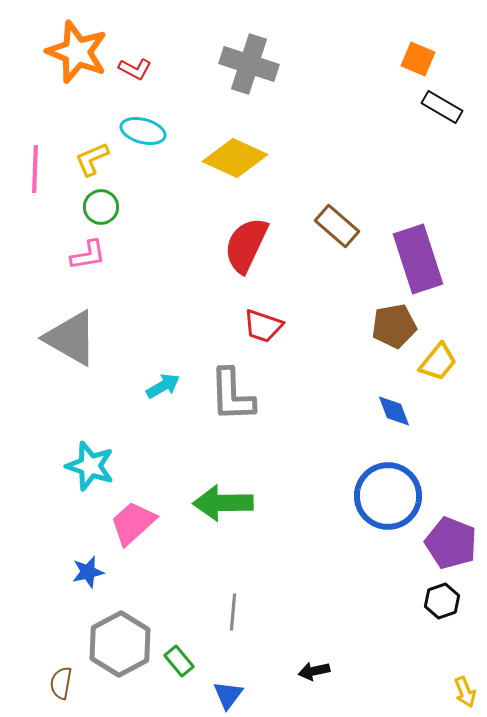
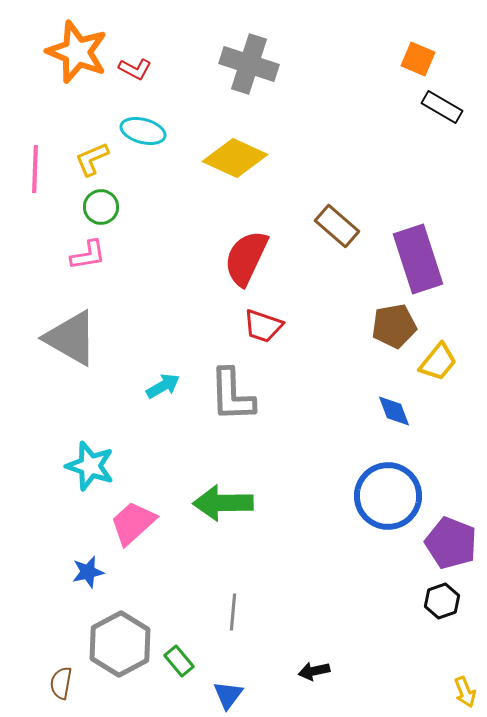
red semicircle: moved 13 px down
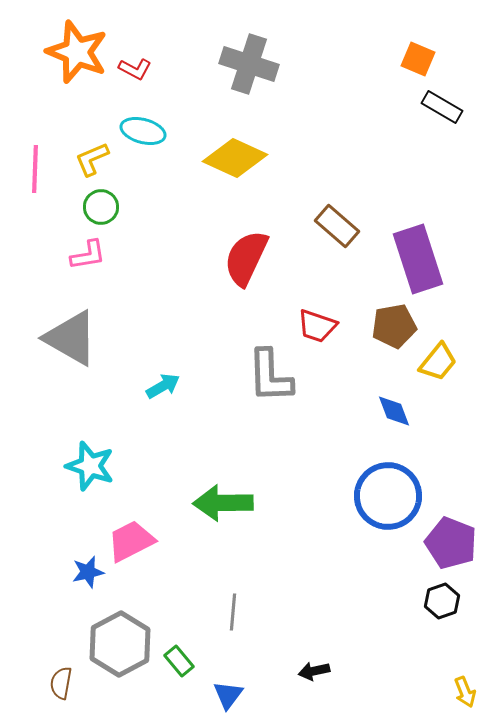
red trapezoid: moved 54 px right
gray L-shape: moved 38 px right, 19 px up
pink trapezoid: moved 2 px left, 18 px down; rotated 15 degrees clockwise
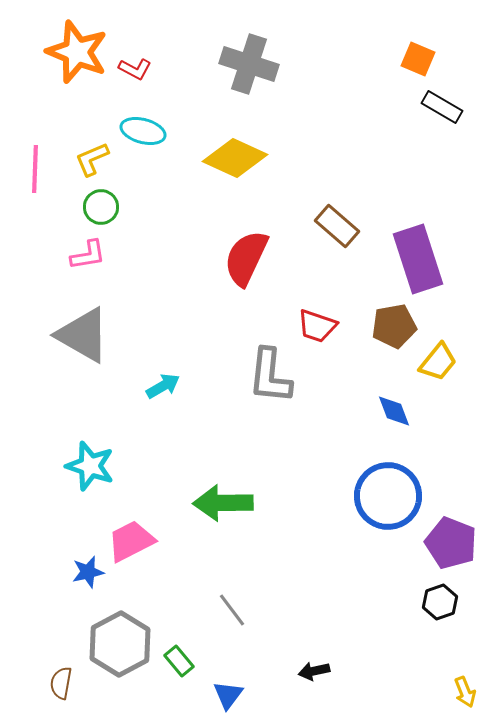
gray triangle: moved 12 px right, 3 px up
gray L-shape: rotated 8 degrees clockwise
black hexagon: moved 2 px left, 1 px down
gray line: moved 1 px left, 2 px up; rotated 42 degrees counterclockwise
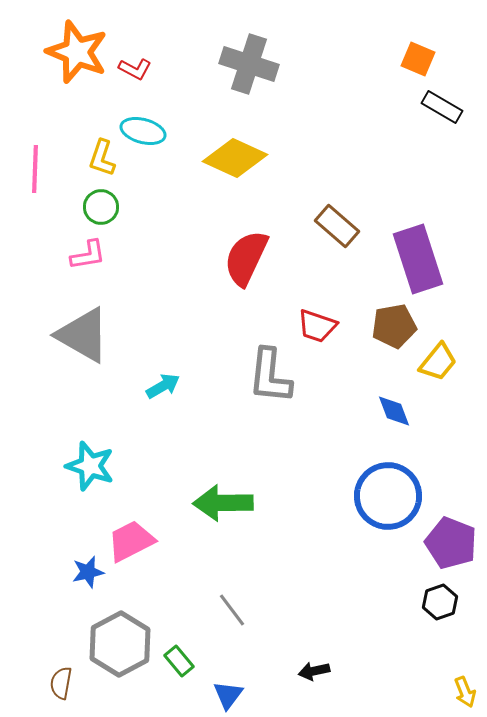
yellow L-shape: moved 10 px right, 1 px up; rotated 48 degrees counterclockwise
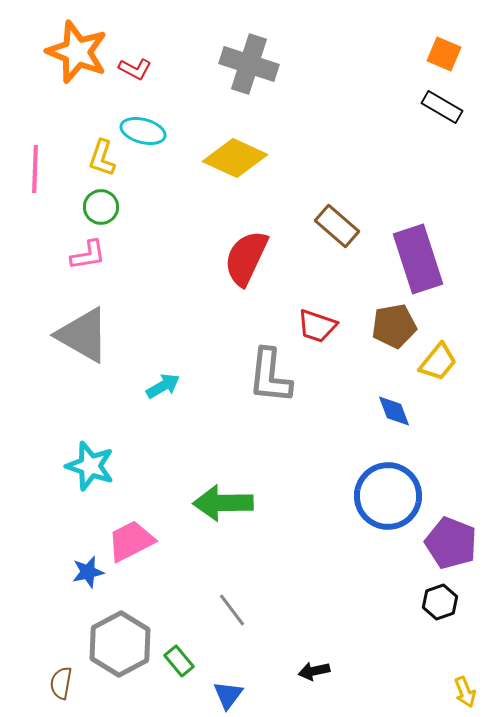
orange square: moved 26 px right, 5 px up
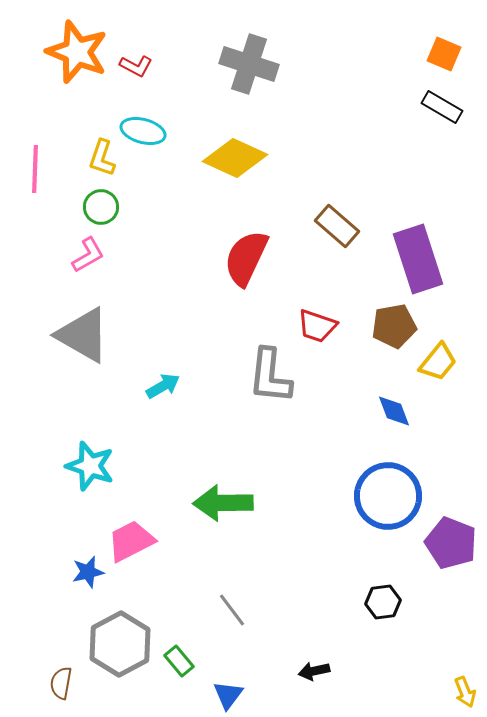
red L-shape: moved 1 px right, 3 px up
pink L-shape: rotated 21 degrees counterclockwise
black hexagon: moved 57 px left; rotated 12 degrees clockwise
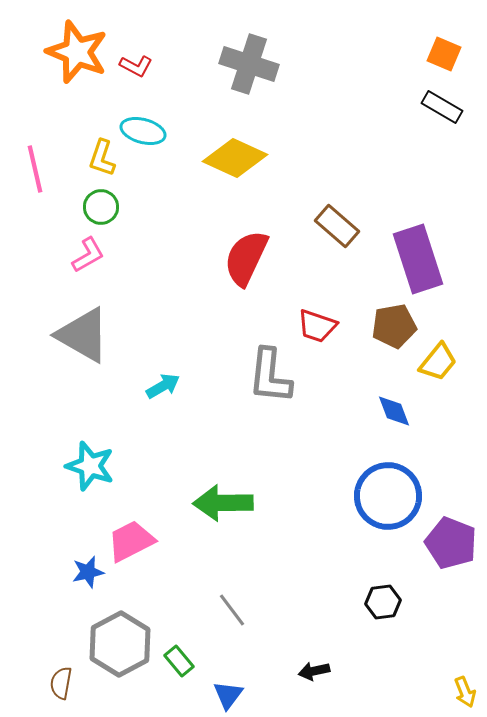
pink line: rotated 15 degrees counterclockwise
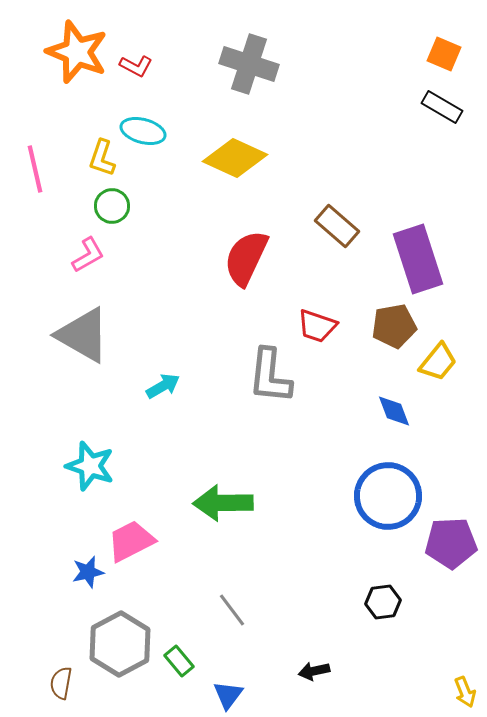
green circle: moved 11 px right, 1 px up
purple pentagon: rotated 24 degrees counterclockwise
